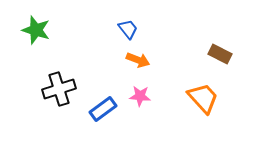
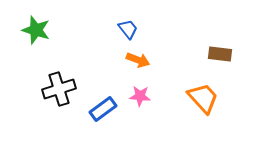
brown rectangle: rotated 20 degrees counterclockwise
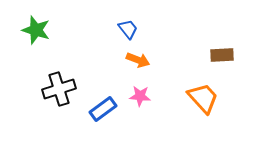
brown rectangle: moved 2 px right, 1 px down; rotated 10 degrees counterclockwise
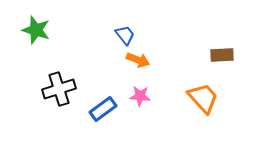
blue trapezoid: moved 3 px left, 6 px down
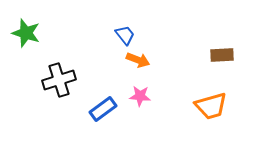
green star: moved 10 px left, 3 px down
black cross: moved 9 px up
orange trapezoid: moved 8 px right, 8 px down; rotated 116 degrees clockwise
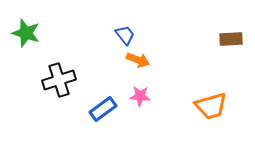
brown rectangle: moved 9 px right, 16 px up
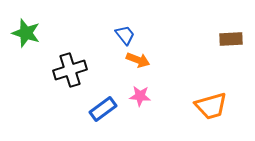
black cross: moved 11 px right, 10 px up
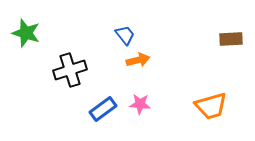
orange arrow: rotated 35 degrees counterclockwise
pink star: moved 8 px down
